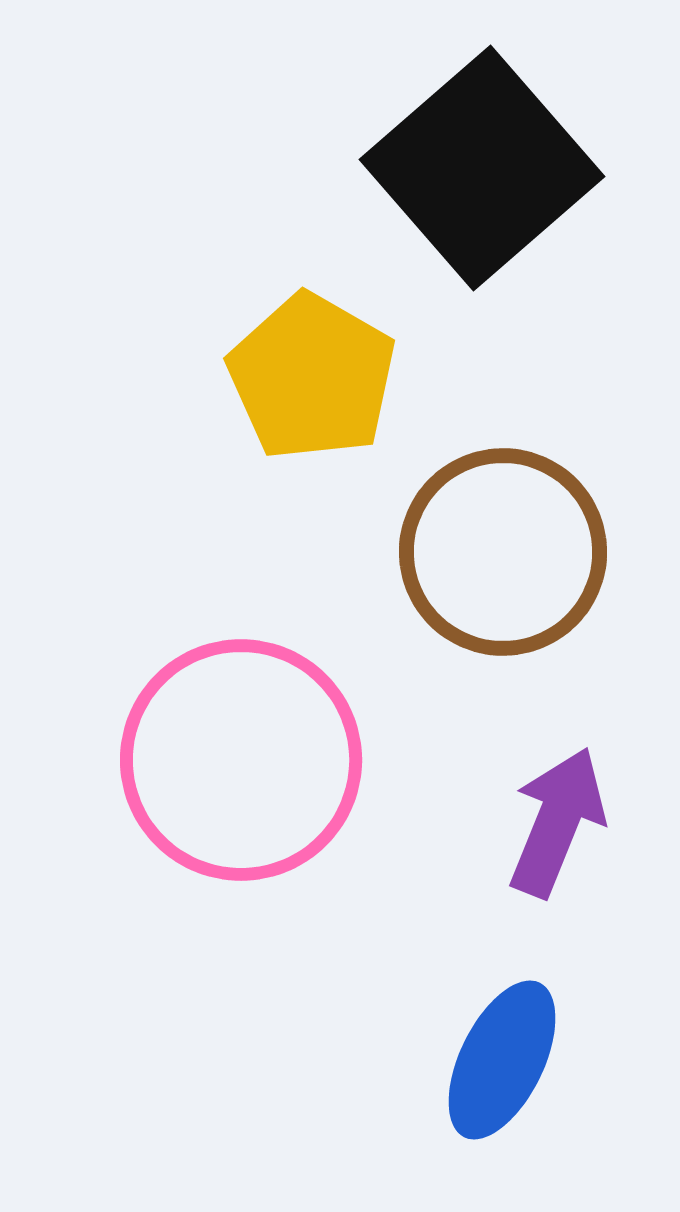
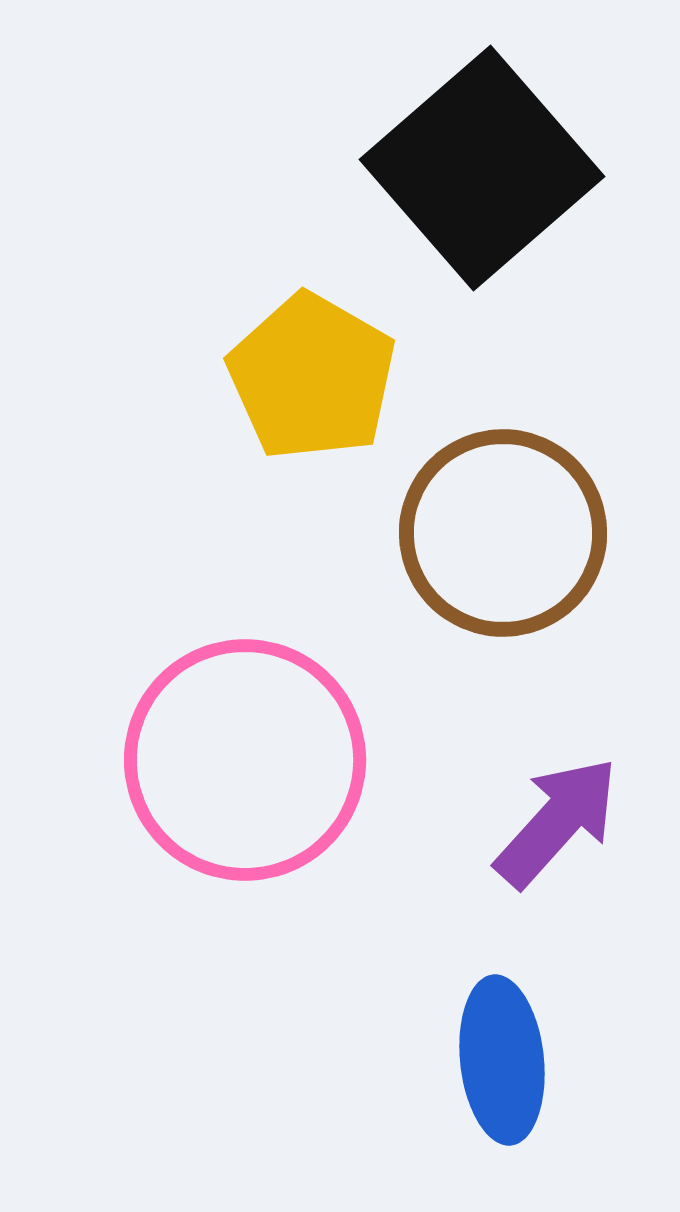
brown circle: moved 19 px up
pink circle: moved 4 px right
purple arrow: rotated 20 degrees clockwise
blue ellipse: rotated 32 degrees counterclockwise
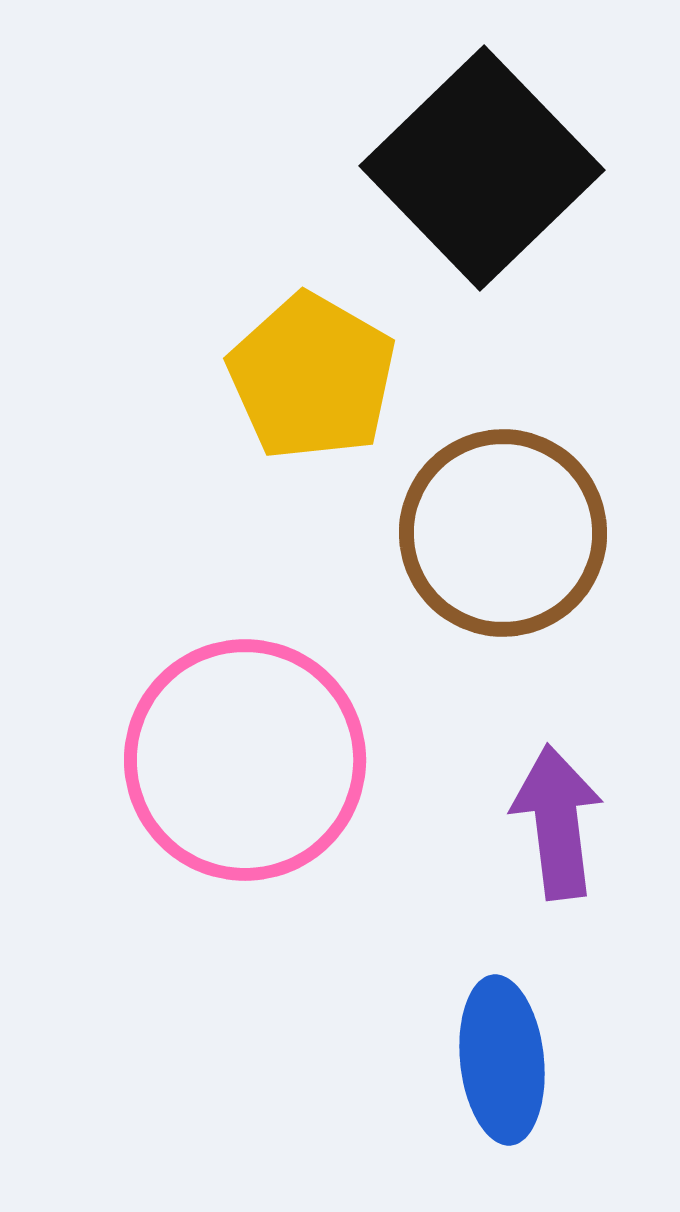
black square: rotated 3 degrees counterclockwise
purple arrow: rotated 49 degrees counterclockwise
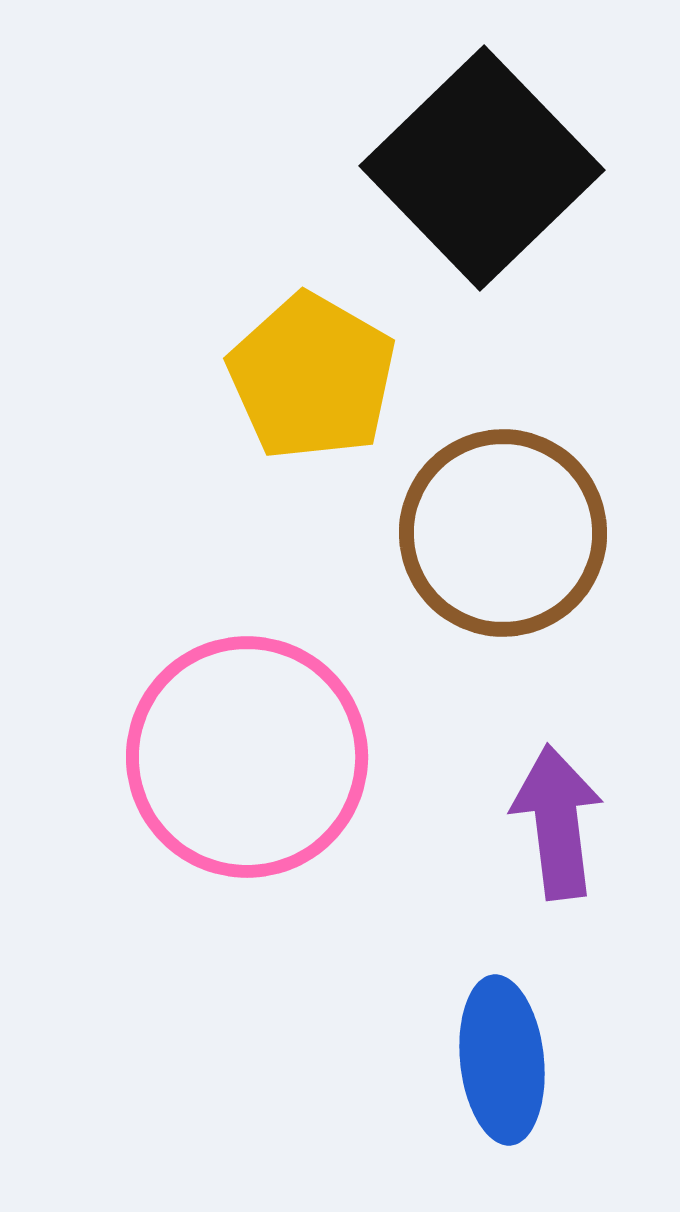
pink circle: moved 2 px right, 3 px up
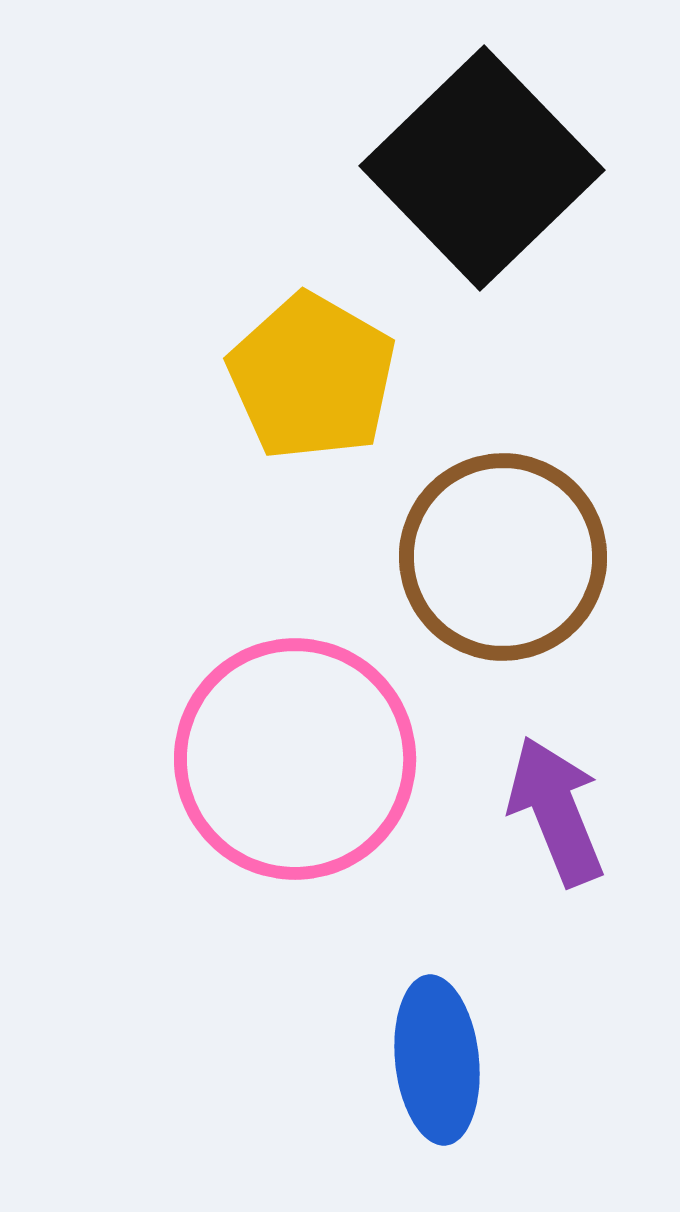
brown circle: moved 24 px down
pink circle: moved 48 px right, 2 px down
purple arrow: moved 1 px left, 11 px up; rotated 15 degrees counterclockwise
blue ellipse: moved 65 px left
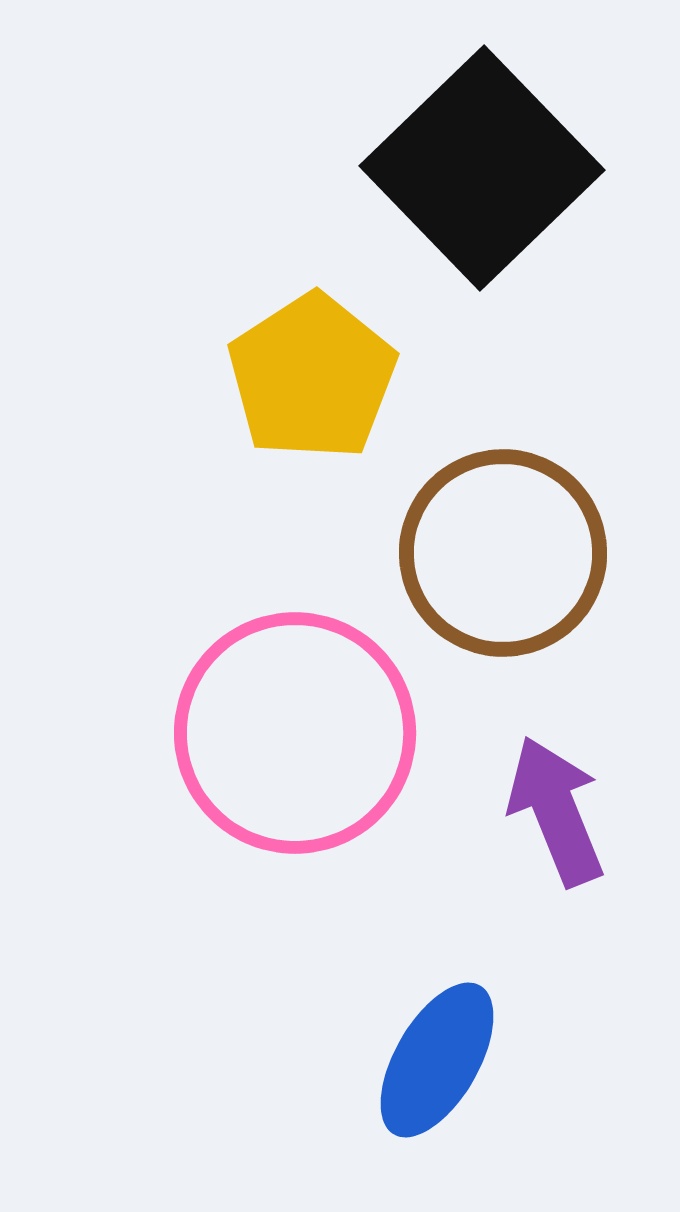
yellow pentagon: rotated 9 degrees clockwise
brown circle: moved 4 px up
pink circle: moved 26 px up
blue ellipse: rotated 36 degrees clockwise
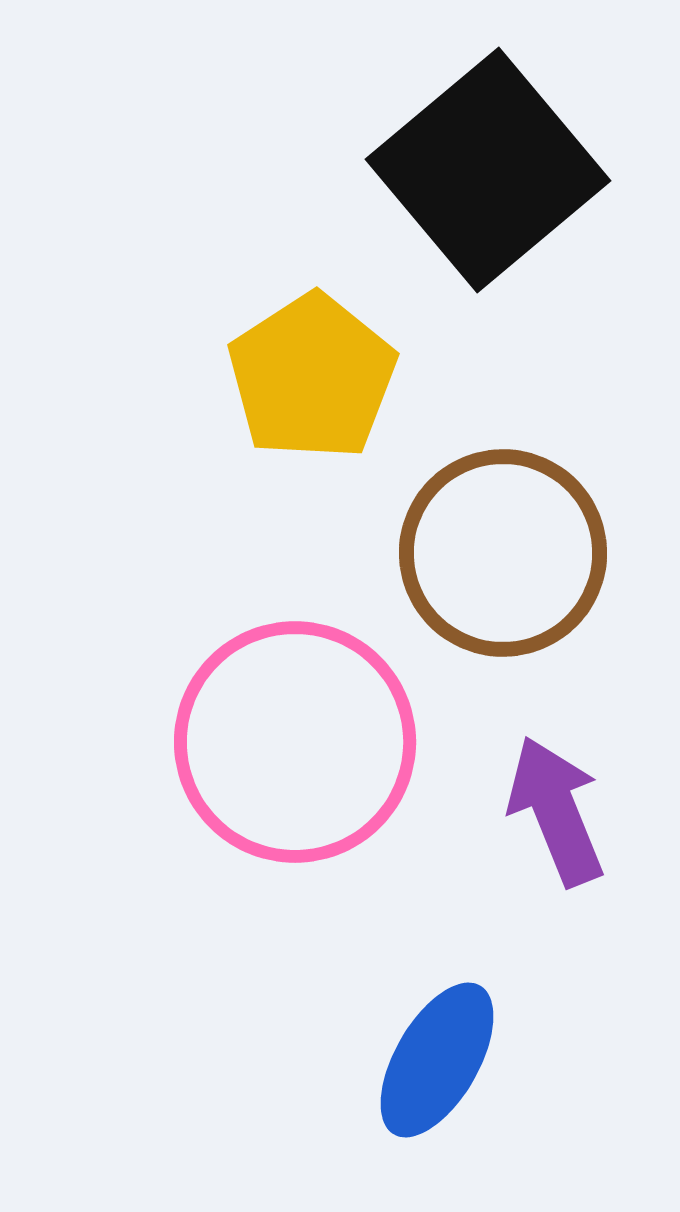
black square: moved 6 px right, 2 px down; rotated 4 degrees clockwise
pink circle: moved 9 px down
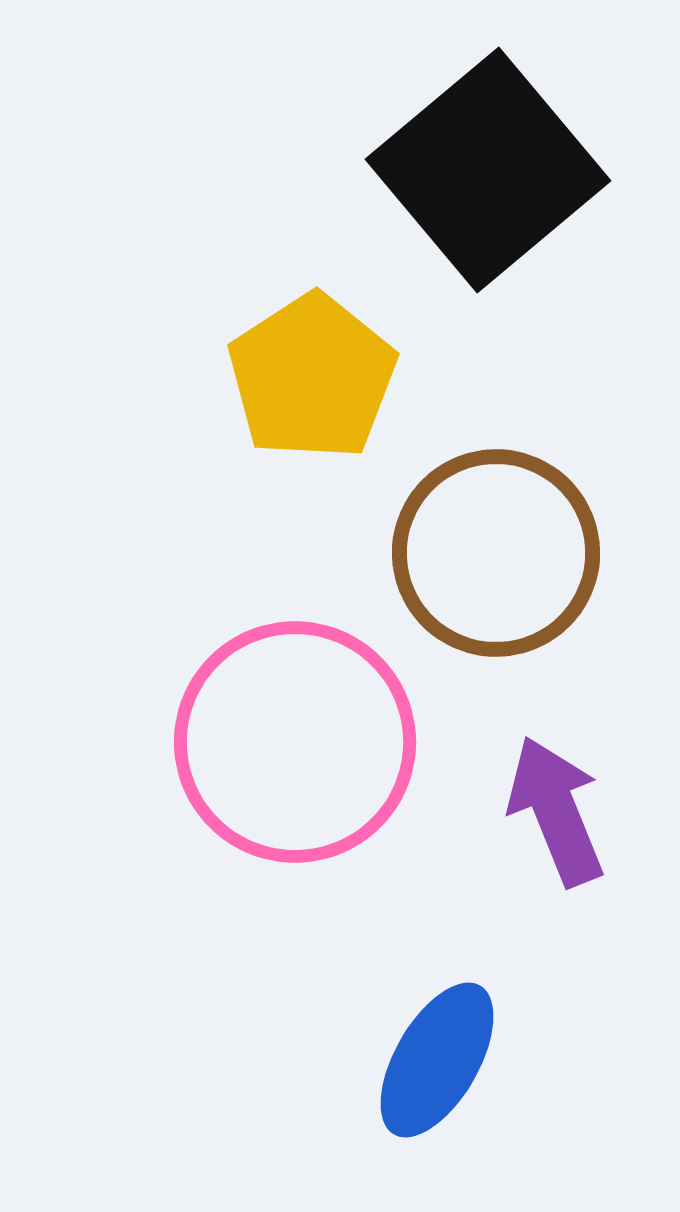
brown circle: moved 7 px left
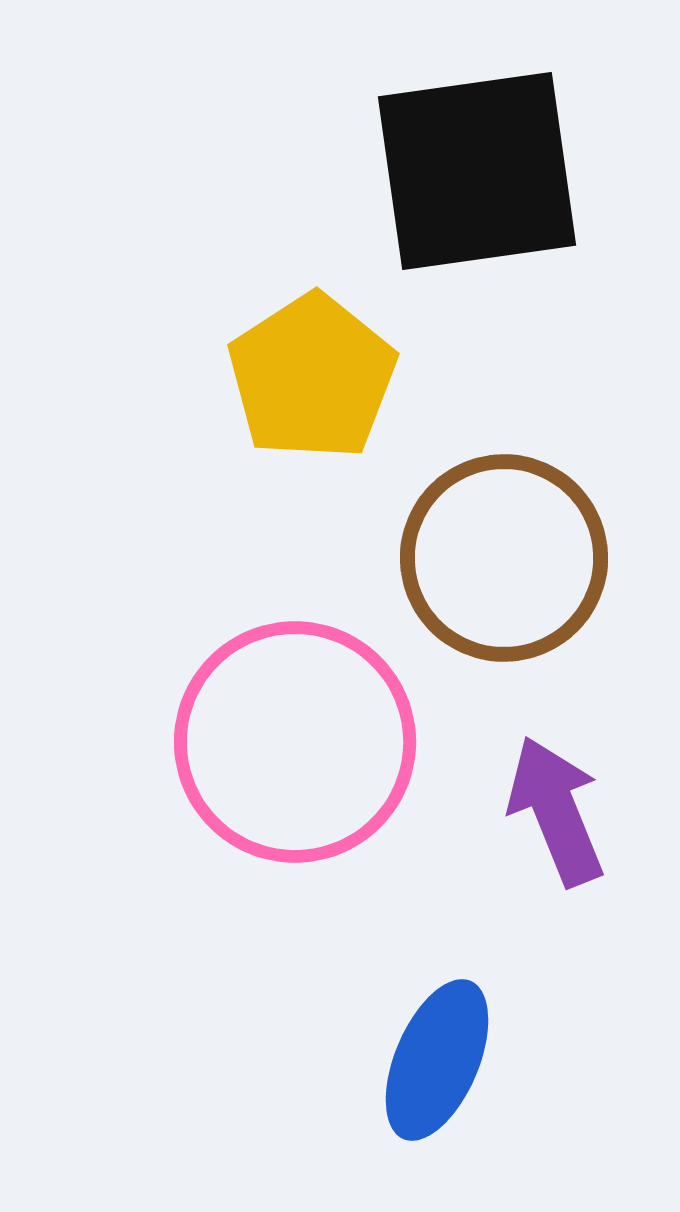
black square: moved 11 px left, 1 px down; rotated 32 degrees clockwise
brown circle: moved 8 px right, 5 px down
blue ellipse: rotated 7 degrees counterclockwise
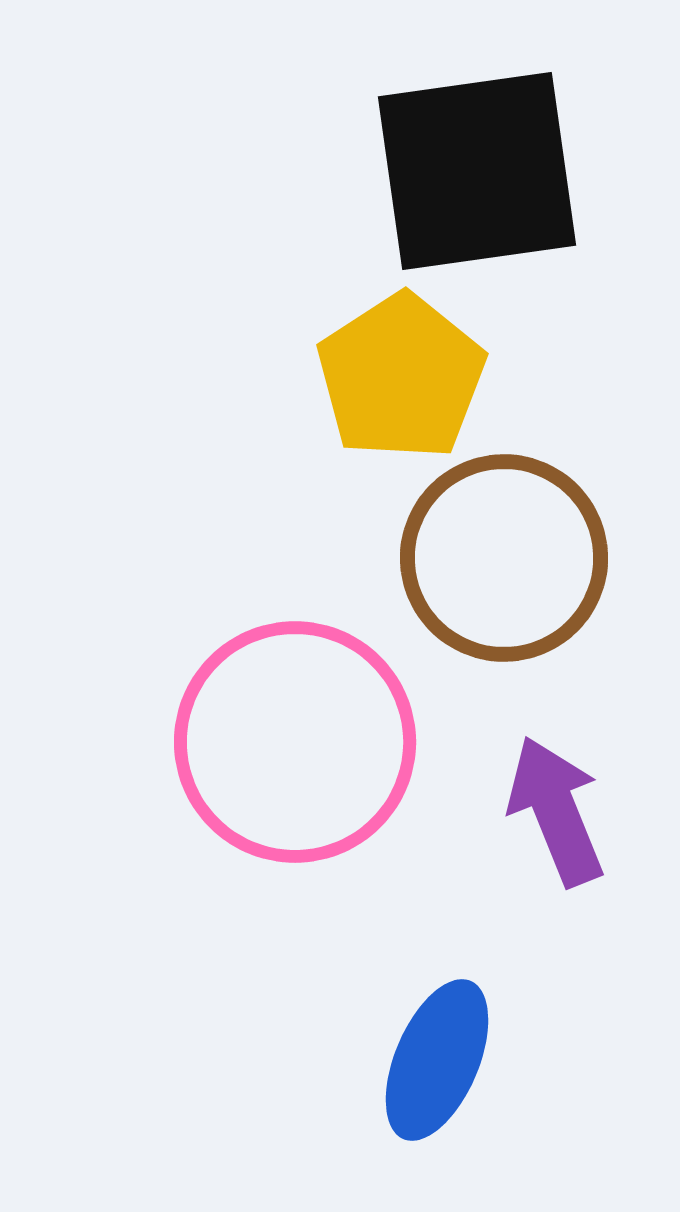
yellow pentagon: moved 89 px right
